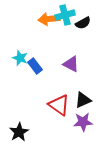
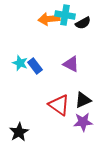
cyan cross: rotated 24 degrees clockwise
cyan star: moved 5 px down
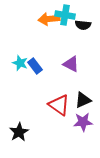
black semicircle: moved 2 px down; rotated 35 degrees clockwise
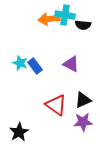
red triangle: moved 3 px left
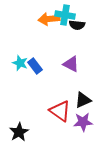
black semicircle: moved 6 px left
red triangle: moved 4 px right, 6 px down
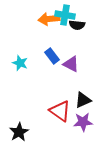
blue rectangle: moved 17 px right, 10 px up
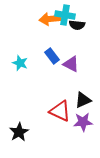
orange arrow: moved 1 px right
red triangle: rotated 10 degrees counterclockwise
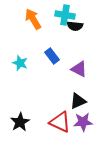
orange arrow: moved 17 px left; rotated 65 degrees clockwise
black semicircle: moved 2 px left, 1 px down
purple triangle: moved 8 px right, 5 px down
black triangle: moved 5 px left, 1 px down
red triangle: moved 11 px down
black star: moved 1 px right, 10 px up
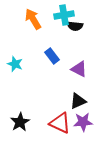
cyan cross: moved 1 px left; rotated 18 degrees counterclockwise
cyan star: moved 5 px left, 1 px down
red triangle: moved 1 px down
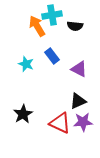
cyan cross: moved 12 px left
orange arrow: moved 4 px right, 7 px down
cyan star: moved 11 px right
black star: moved 3 px right, 8 px up
